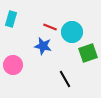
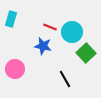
green square: moved 2 px left; rotated 24 degrees counterclockwise
pink circle: moved 2 px right, 4 px down
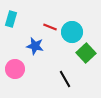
blue star: moved 8 px left
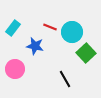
cyan rectangle: moved 2 px right, 9 px down; rotated 21 degrees clockwise
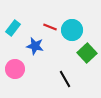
cyan circle: moved 2 px up
green square: moved 1 px right
